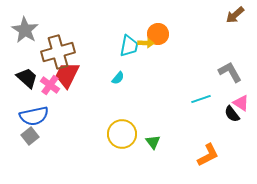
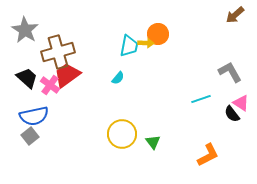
red trapezoid: rotated 28 degrees clockwise
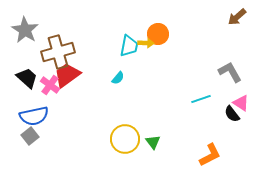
brown arrow: moved 2 px right, 2 px down
yellow circle: moved 3 px right, 5 px down
orange L-shape: moved 2 px right
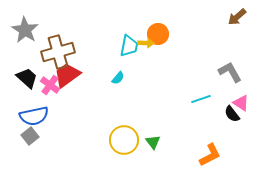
yellow circle: moved 1 px left, 1 px down
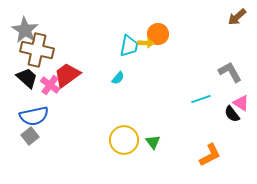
brown cross: moved 21 px left, 2 px up; rotated 28 degrees clockwise
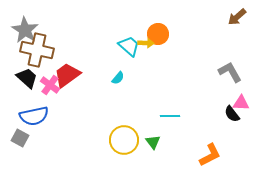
cyan trapezoid: rotated 60 degrees counterclockwise
cyan line: moved 31 px left, 17 px down; rotated 18 degrees clockwise
pink triangle: rotated 30 degrees counterclockwise
gray square: moved 10 px left, 2 px down; rotated 24 degrees counterclockwise
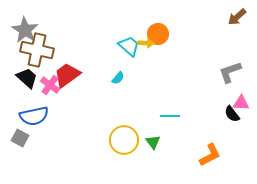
gray L-shape: rotated 80 degrees counterclockwise
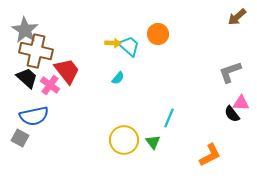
yellow arrow: moved 33 px left
brown cross: moved 1 px left, 1 px down
red trapezoid: moved 4 px up; rotated 88 degrees clockwise
cyan line: moved 1 px left, 2 px down; rotated 66 degrees counterclockwise
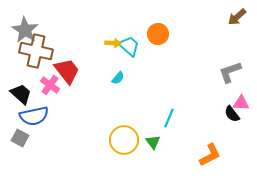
black trapezoid: moved 6 px left, 16 px down
